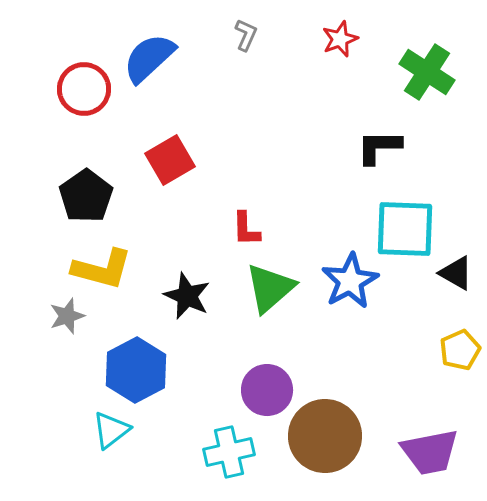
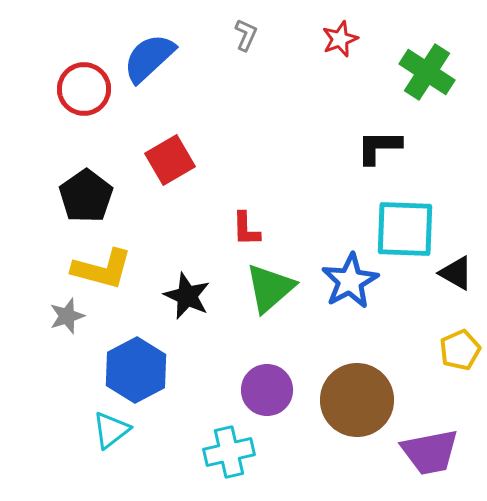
brown circle: moved 32 px right, 36 px up
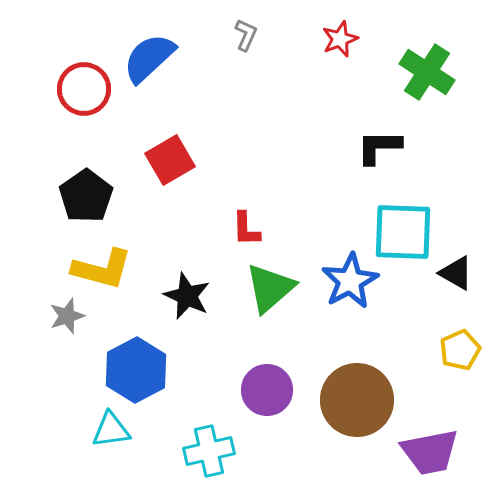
cyan square: moved 2 px left, 3 px down
cyan triangle: rotated 30 degrees clockwise
cyan cross: moved 20 px left, 1 px up
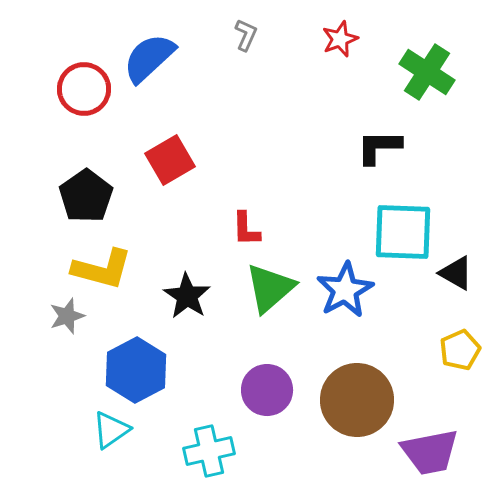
blue star: moved 5 px left, 9 px down
black star: rotated 9 degrees clockwise
cyan triangle: rotated 27 degrees counterclockwise
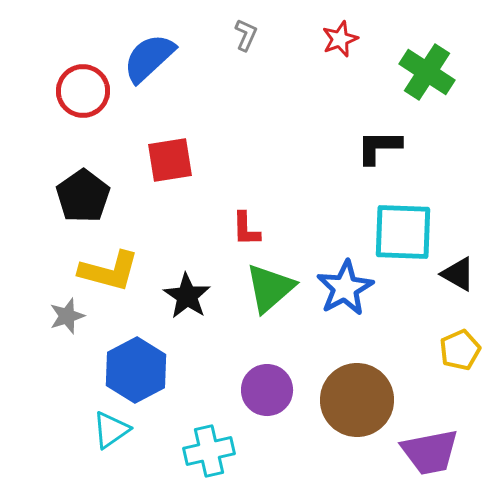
red circle: moved 1 px left, 2 px down
red square: rotated 21 degrees clockwise
black pentagon: moved 3 px left
yellow L-shape: moved 7 px right, 2 px down
black triangle: moved 2 px right, 1 px down
blue star: moved 2 px up
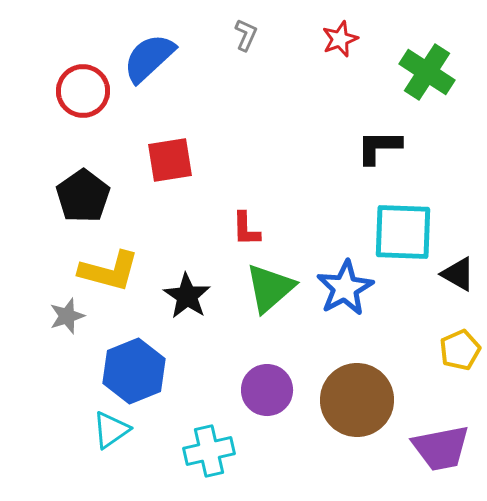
blue hexagon: moved 2 px left, 1 px down; rotated 6 degrees clockwise
purple trapezoid: moved 11 px right, 4 px up
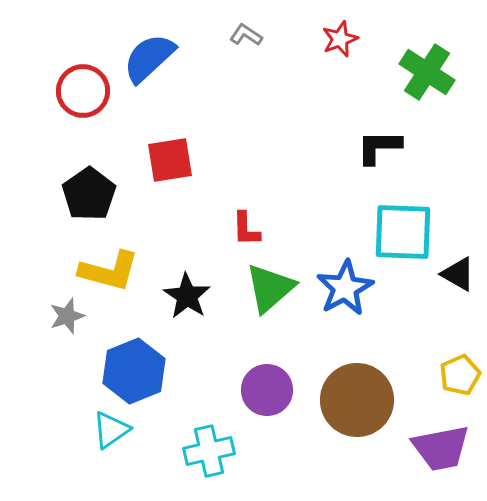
gray L-shape: rotated 80 degrees counterclockwise
black pentagon: moved 6 px right, 2 px up
yellow pentagon: moved 25 px down
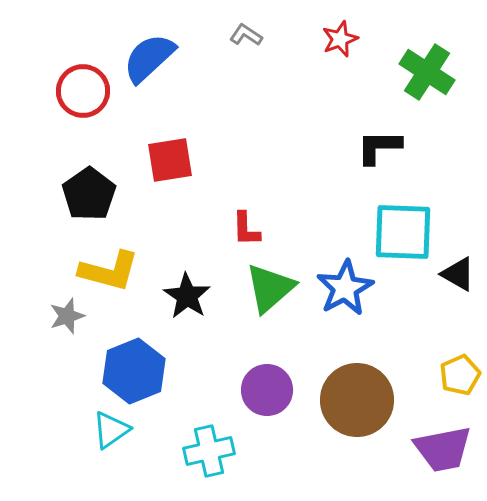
purple trapezoid: moved 2 px right, 1 px down
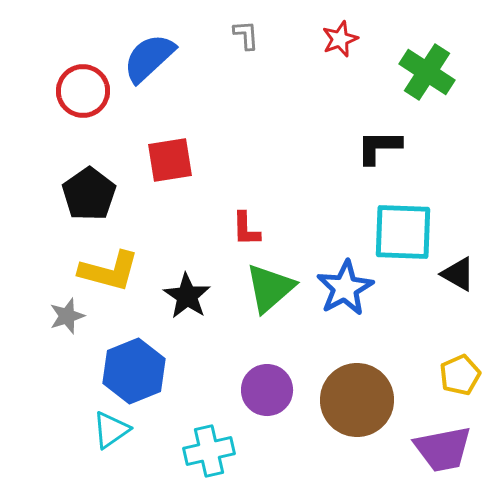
gray L-shape: rotated 52 degrees clockwise
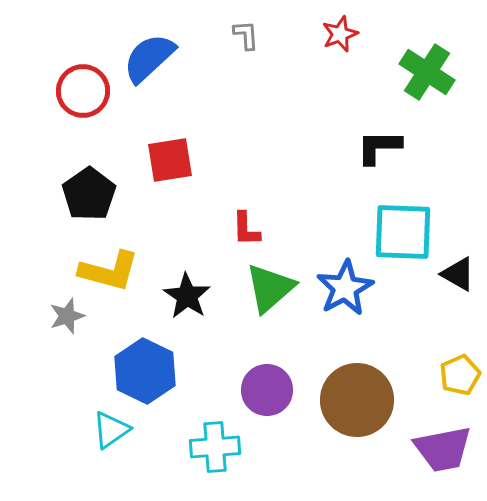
red star: moved 5 px up
blue hexagon: moved 11 px right; rotated 12 degrees counterclockwise
cyan cross: moved 6 px right, 4 px up; rotated 9 degrees clockwise
